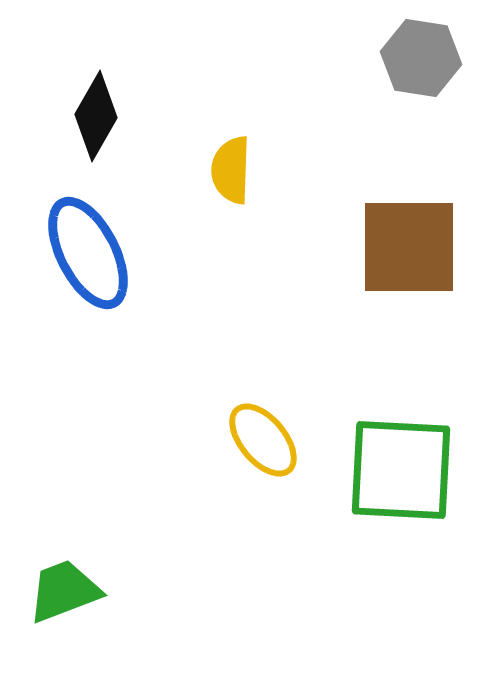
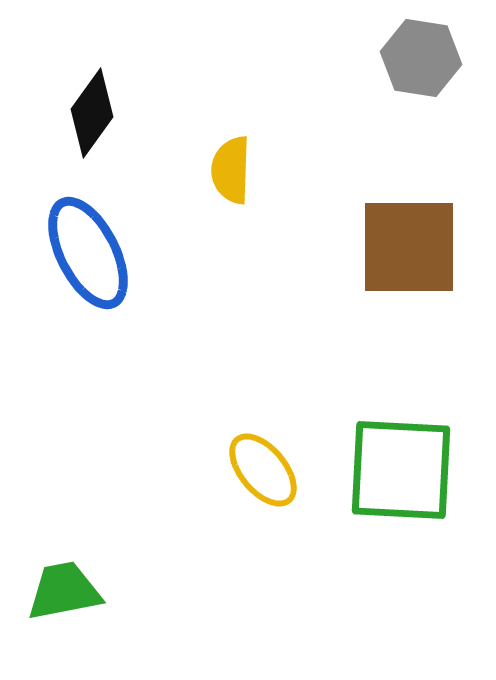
black diamond: moved 4 px left, 3 px up; rotated 6 degrees clockwise
yellow ellipse: moved 30 px down
green trapezoid: rotated 10 degrees clockwise
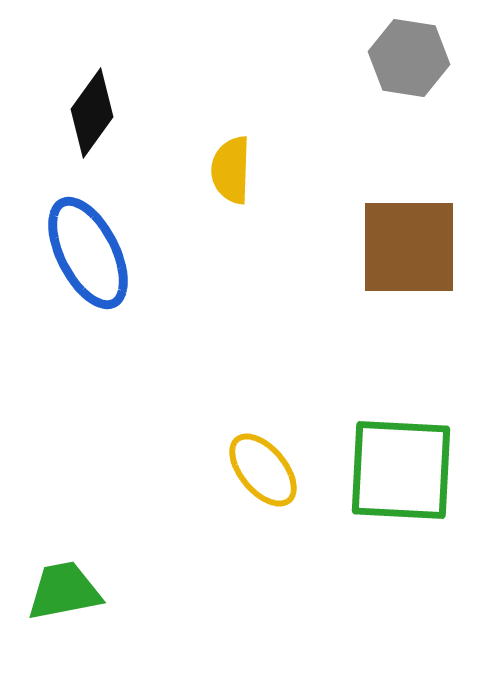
gray hexagon: moved 12 px left
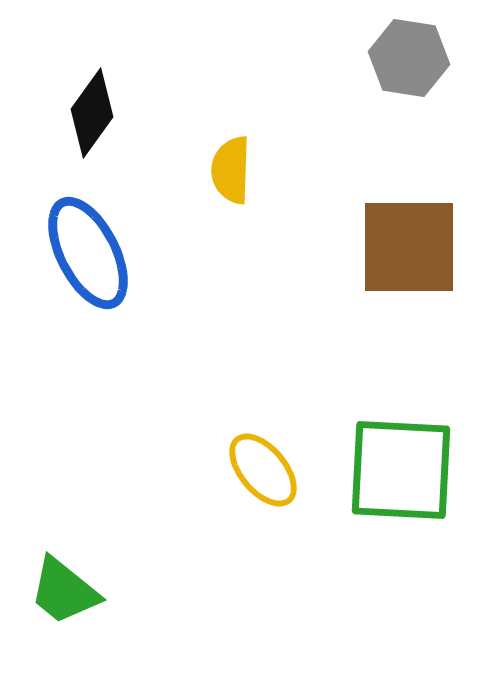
green trapezoid: rotated 130 degrees counterclockwise
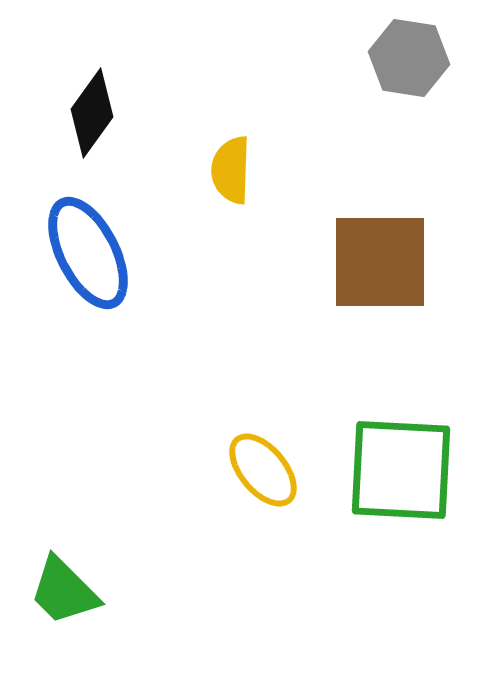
brown square: moved 29 px left, 15 px down
green trapezoid: rotated 6 degrees clockwise
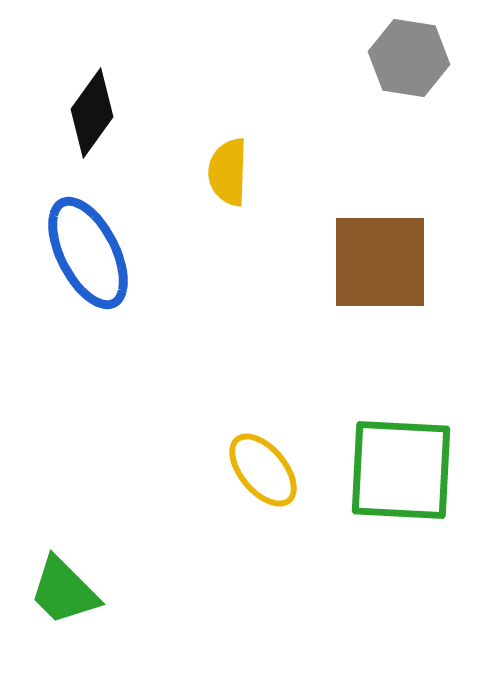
yellow semicircle: moved 3 px left, 2 px down
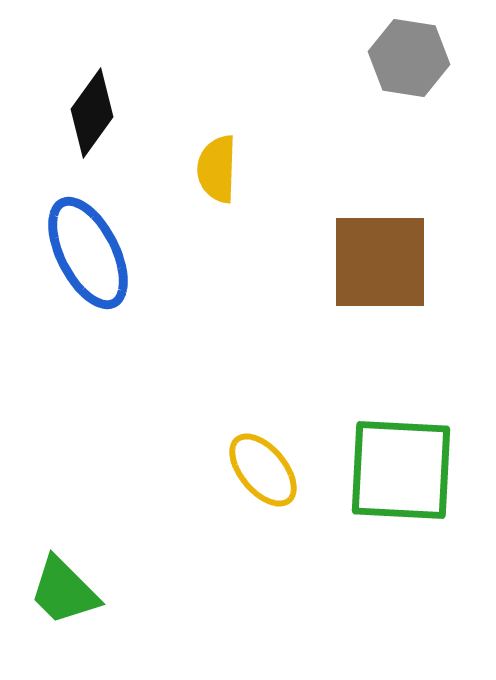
yellow semicircle: moved 11 px left, 3 px up
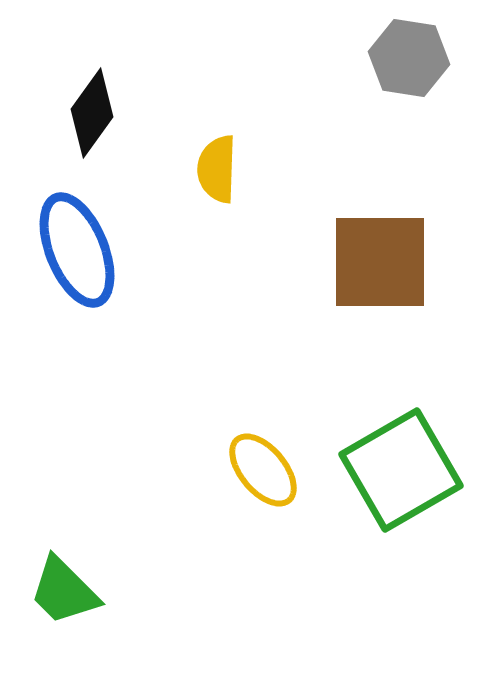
blue ellipse: moved 11 px left, 3 px up; rotated 5 degrees clockwise
green square: rotated 33 degrees counterclockwise
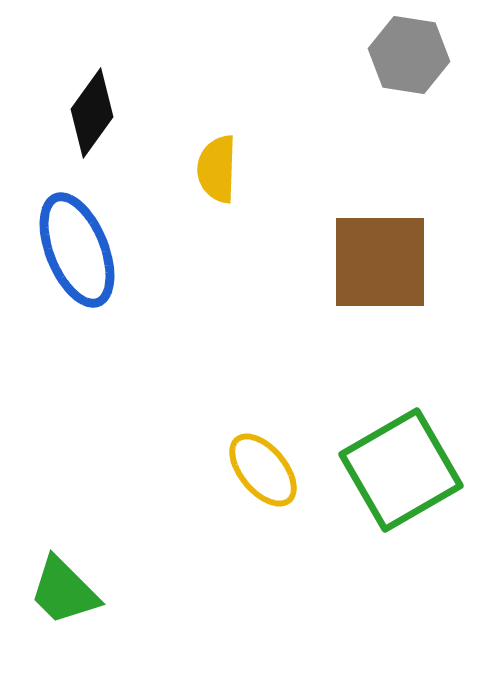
gray hexagon: moved 3 px up
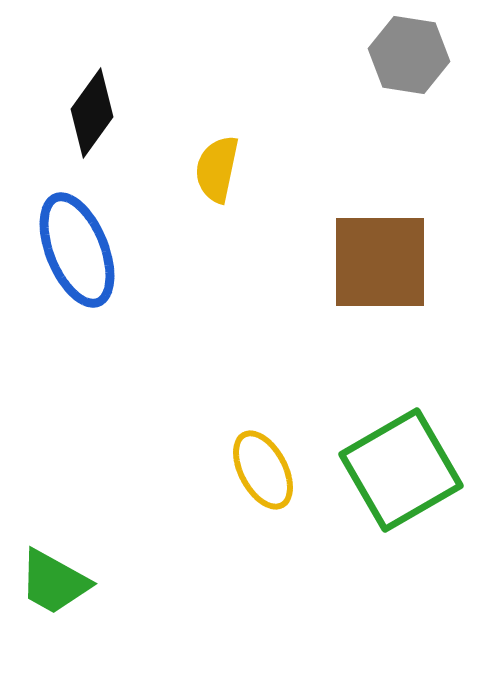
yellow semicircle: rotated 10 degrees clockwise
yellow ellipse: rotated 12 degrees clockwise
green trapezoid: moved 10 px left, 9 px up; rotated 16 degrees counterclockwise
